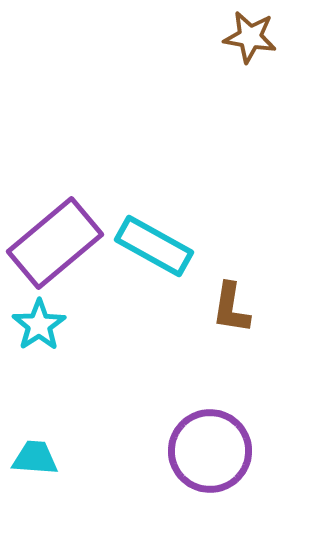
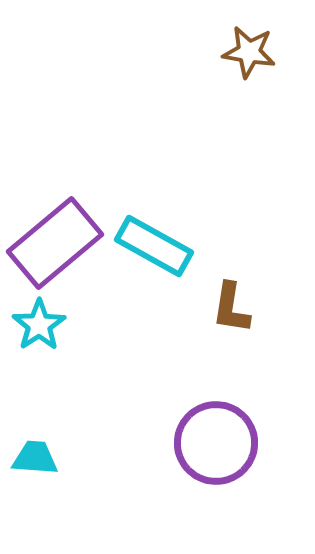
brown star: moved 1 px left, 15 px down
purple circle: moved 6 px right, 8 px up
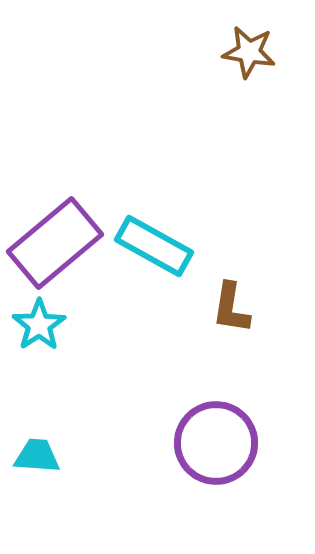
cyan trapezoid: moved 2 px right, 2 px up
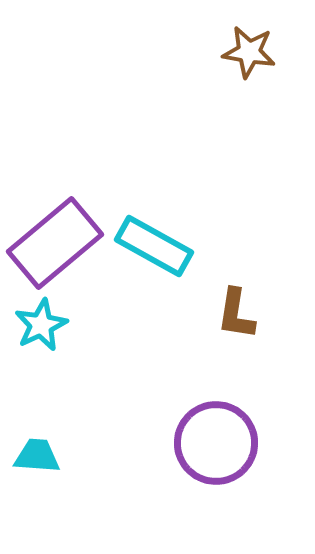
brown L-shape: moved 5 px right, 6 px down
cyan star: moved 2 px right; rotated 8 degrees clockwise
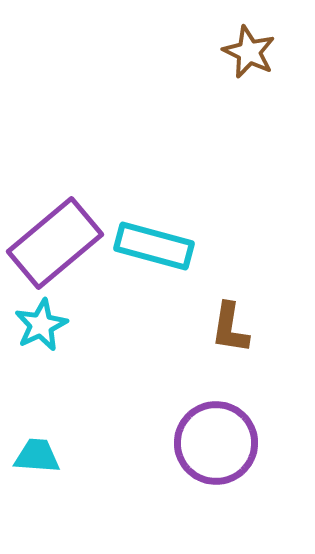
brown star: rotated 16 degrees clockwise
cyan rectangle: rotated 14 degrees counterclockwise
brown L-shape: moved 6 px left, 14 px down
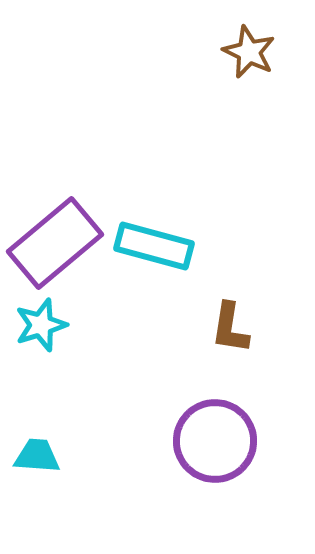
cyan star: rotated 8 degrees clockwise
purple circle: moved 1 px left, 2 px up
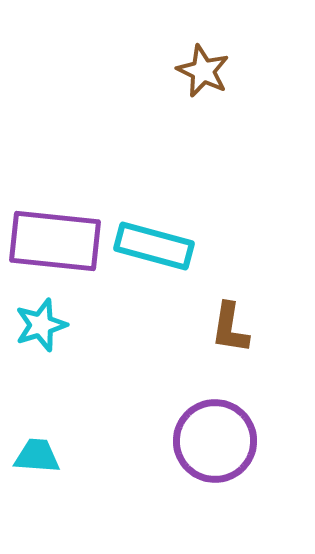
brown star: moved 46 px left, 19 px down
purple rectangle: moved 2 px up; rotated 46 degrees clockwise
